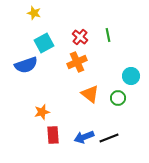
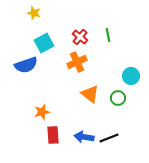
blue arrow: rotated 30 degrees clockwise
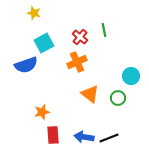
green line: moved 4 px left, 5 px up
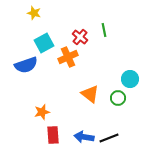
orange cross: moved 9 px left, 5 px up
cyan circle: moved 1 px left, 3 px down
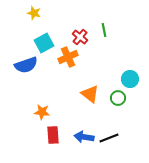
orange star: rotated 21 degrees clockwise
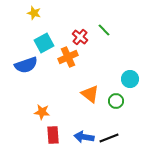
green line: rotated 32 degrees counterclockwise
green circle: moved 2 px left, 3 px down
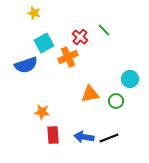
orange triangle: rotated 48 degrees counterclockwise
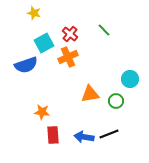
red cross: moved 10 px left, 3 px up
black line: moved 4 px up
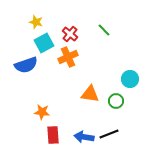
yellow star: moved 2 px right, 9 px down
orange triangle: rotated 18 degrees clockwise
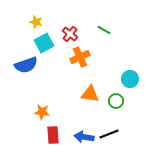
green line: rotated 16 degrees counterclockwise
orange cross: moved 12 px right
